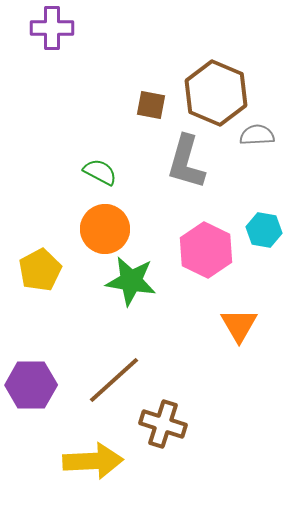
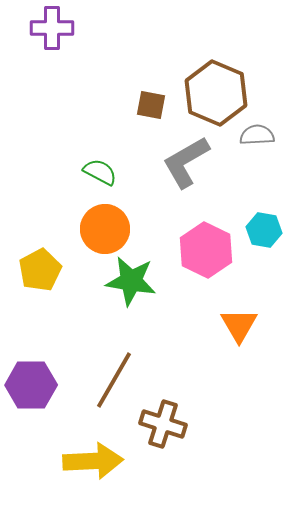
gray L-shape: rotated 44 degrees clockwise
brown line: rotated 18 degrees counterclockwise
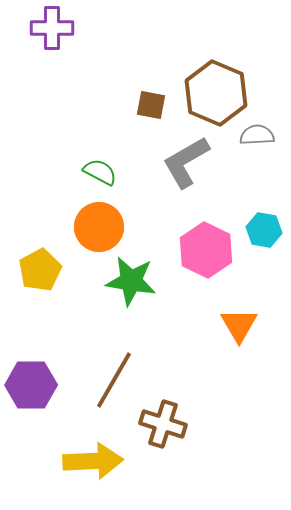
orange circle: moved 6 px left, 2 px up
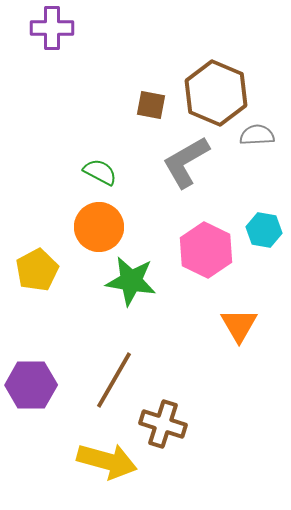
yellow pentagon: moved 3 px left
yellow arrow: moved 14 px right; rotated 18 degrees clockwise
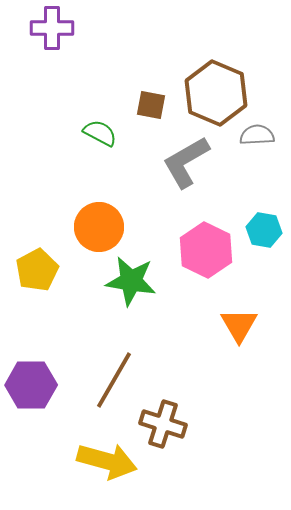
green semicircle: moved 39 px up
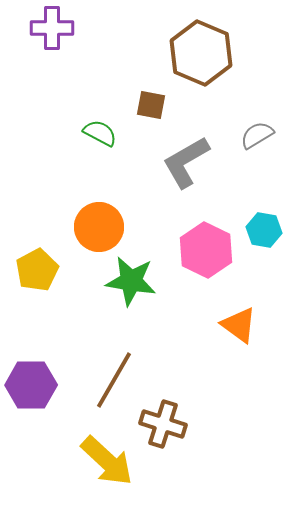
brown hexagon: moved 15 px left, 40 px up
gray semicircle: rotated 28 degrees counterclockwise
orange triangle: rotated 24 degrees counterclockwise
yellow arrow: rotated 28 degrees clockwise
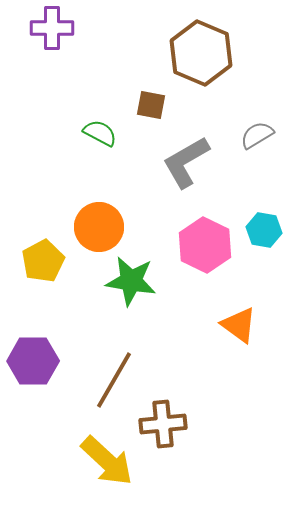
pink hexagon: moved 1 px left, 5 px up
yellow pentagon: moved 6 px right, 9 px up
purple hexagon: moved 2 px right, 24 px up
brown cross: rotated 24 degrees counterclockwise
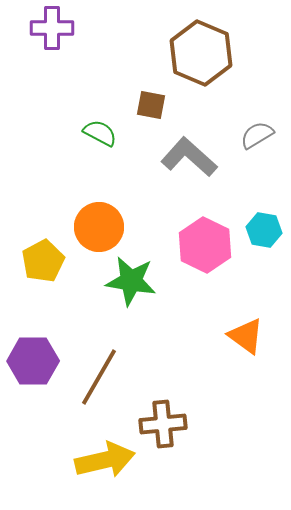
gray L-shape: moved 3 px right, 5 px up; rotated 72 degrees clockwise
orange triangle: moved 7 px right, 11 px down
brown line: moved 15 px left, 3 px up
yellow arrow: moved 2 px left, 1 px up; rotated 56 degrees counterclockwise
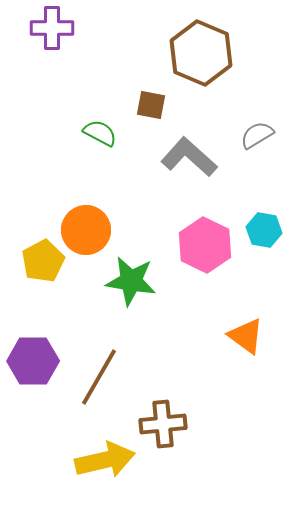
orange circle: moved 13 px left, 3 px down
